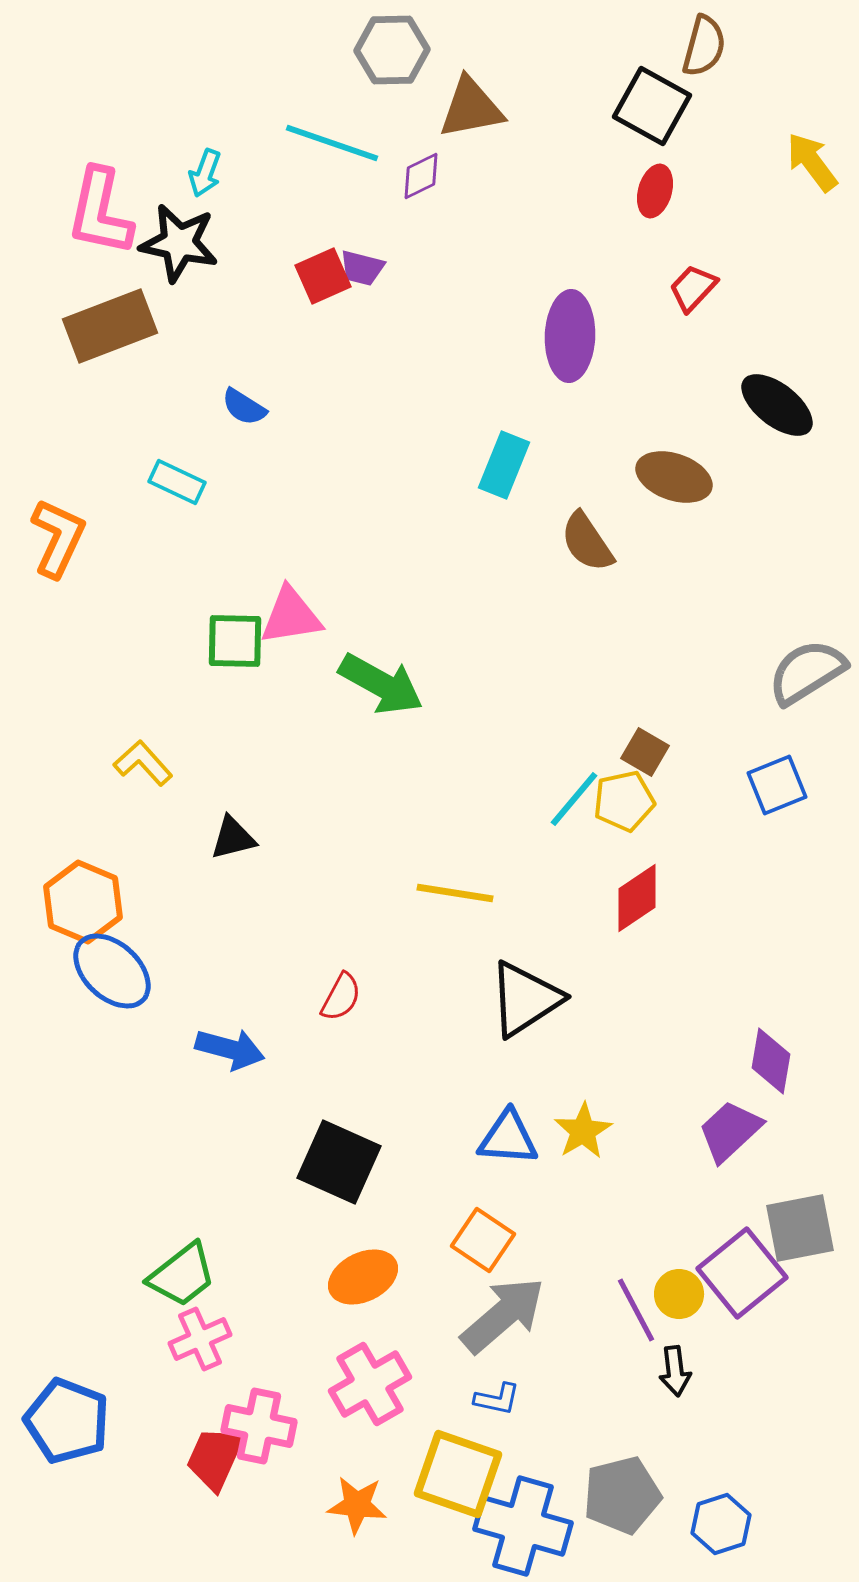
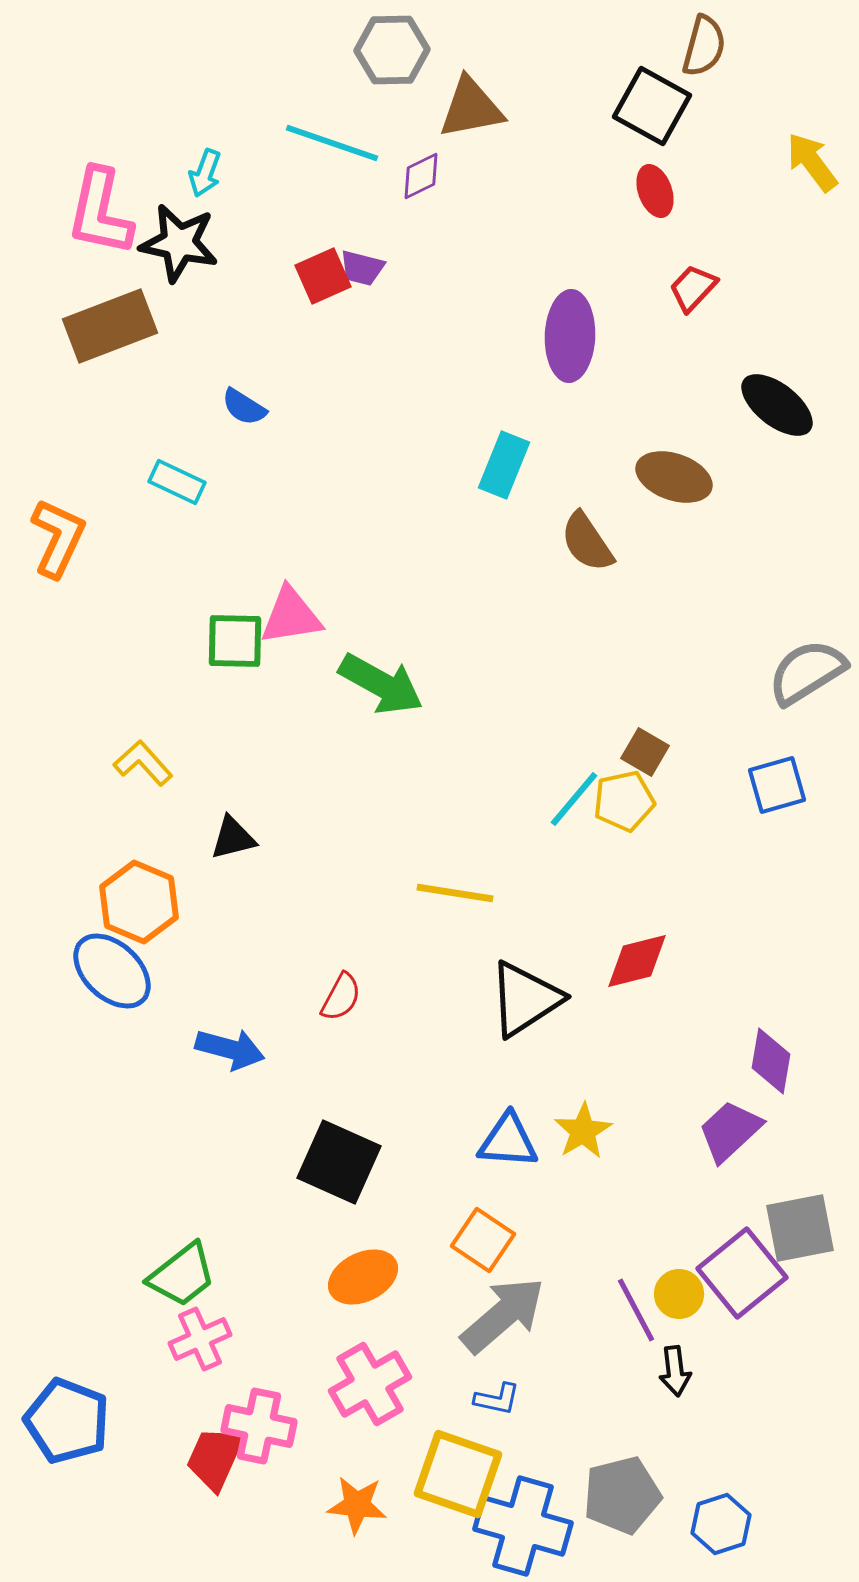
red ellipse at (655, 191): rotated 36 degrees counterclockwise
blue square at (777, 785): rotated 6 degrees clockwise
red diamond at (637, 898): moved 63 px down; rotated 20 degrees clockwise
orange hexagon at (83, 902): moved 56 px right
blue triangle at (508, 1138): moved 3 px down
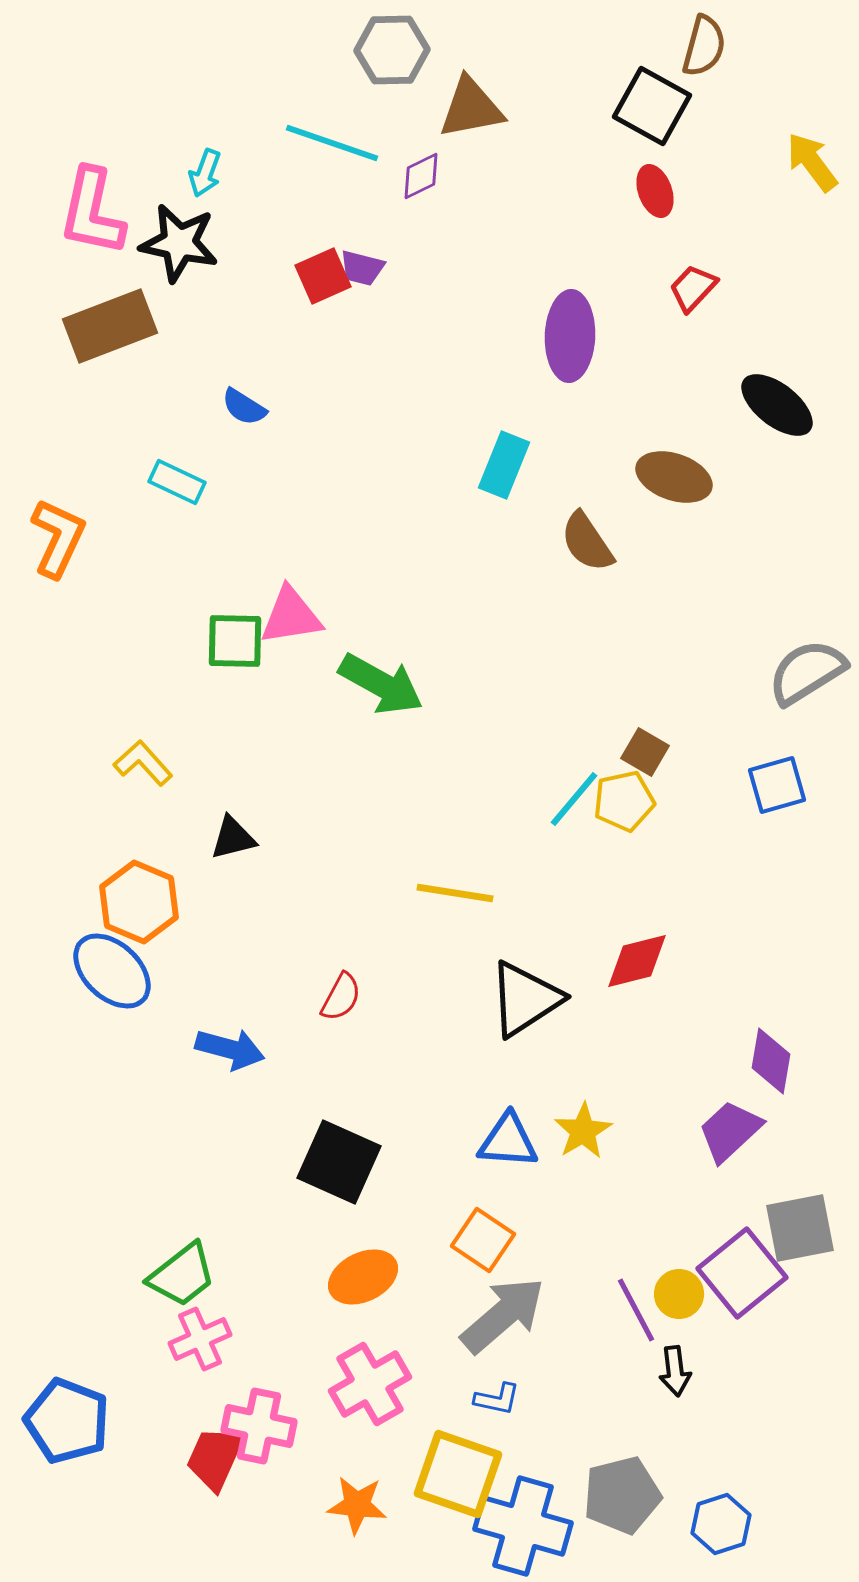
pink L-shape at (100, 212): moved 8 px left
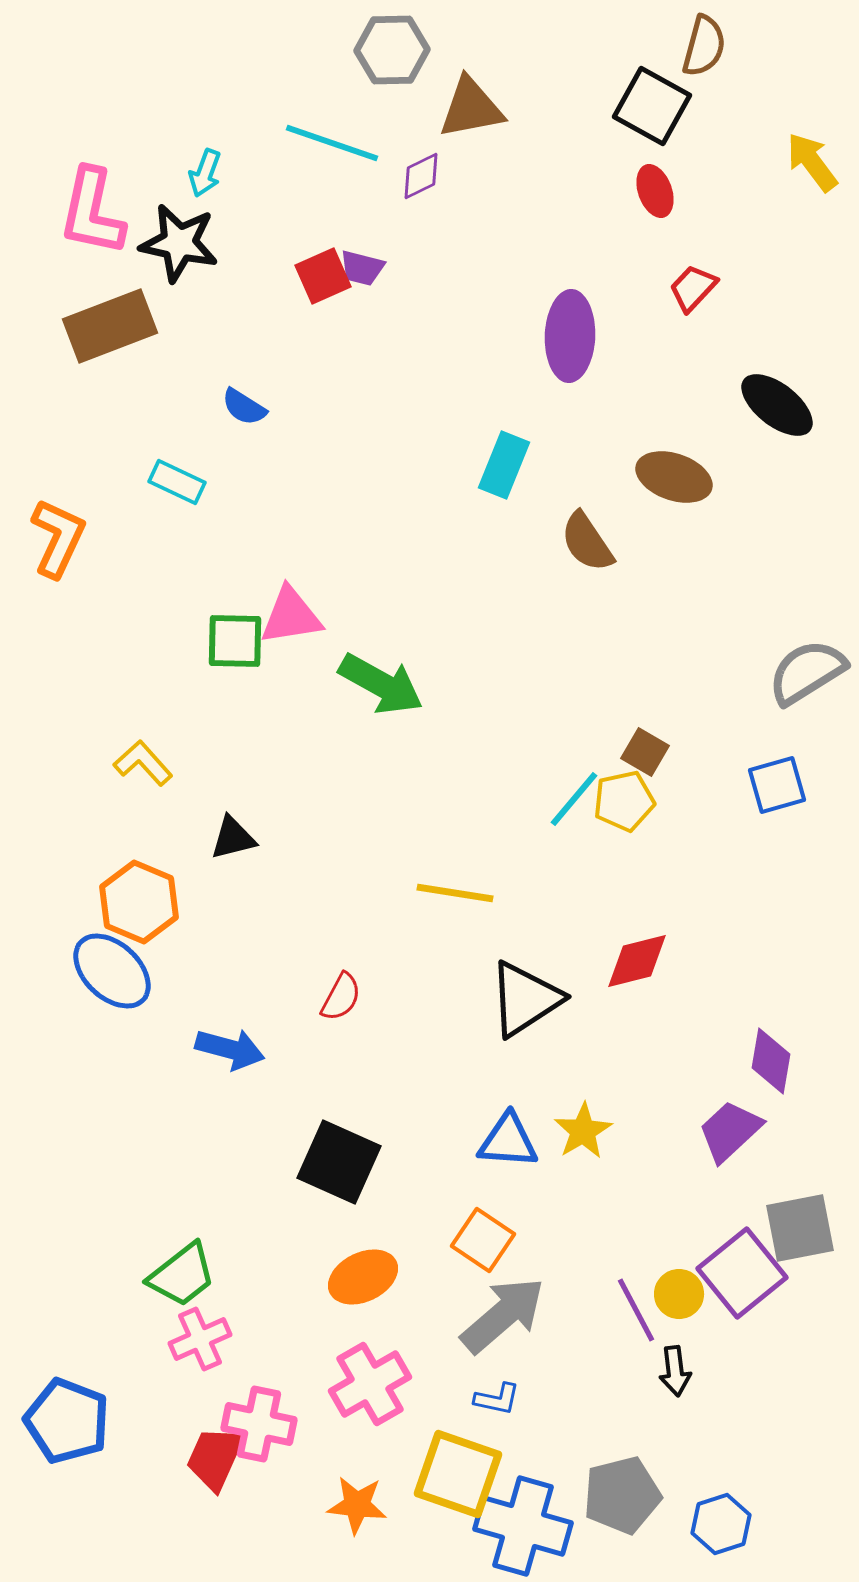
pink cross at (259, 1426): moved 2 px up
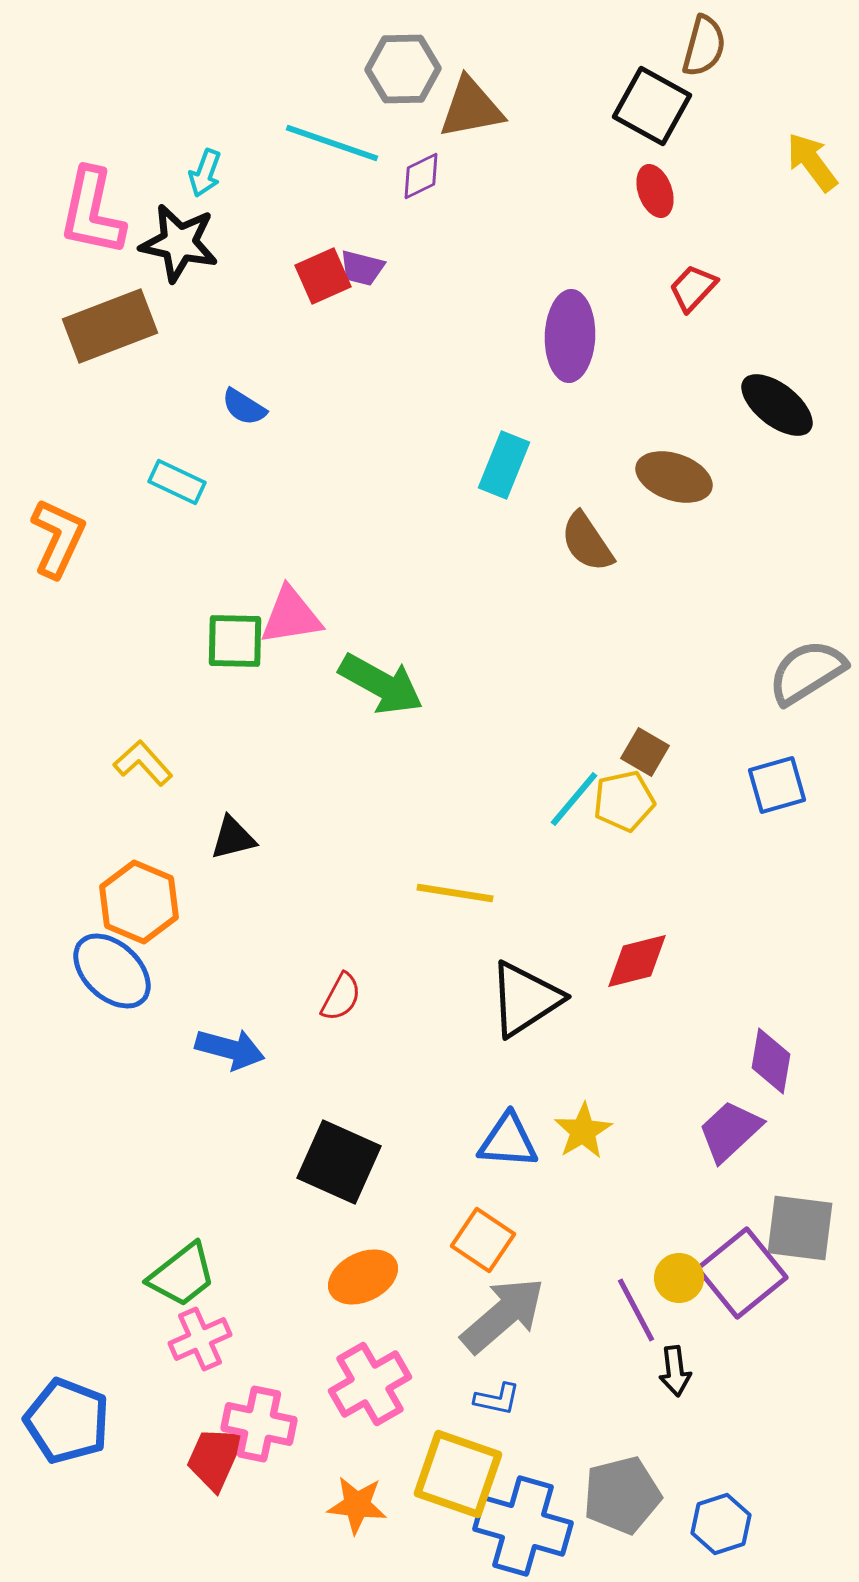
gray hexagon at (392, 50): moved 11 px right, 19 px down
gray square at (800, 1228): rotated 18 degrees clockwise
yellow circle at (679, 1294): moved 16 px up
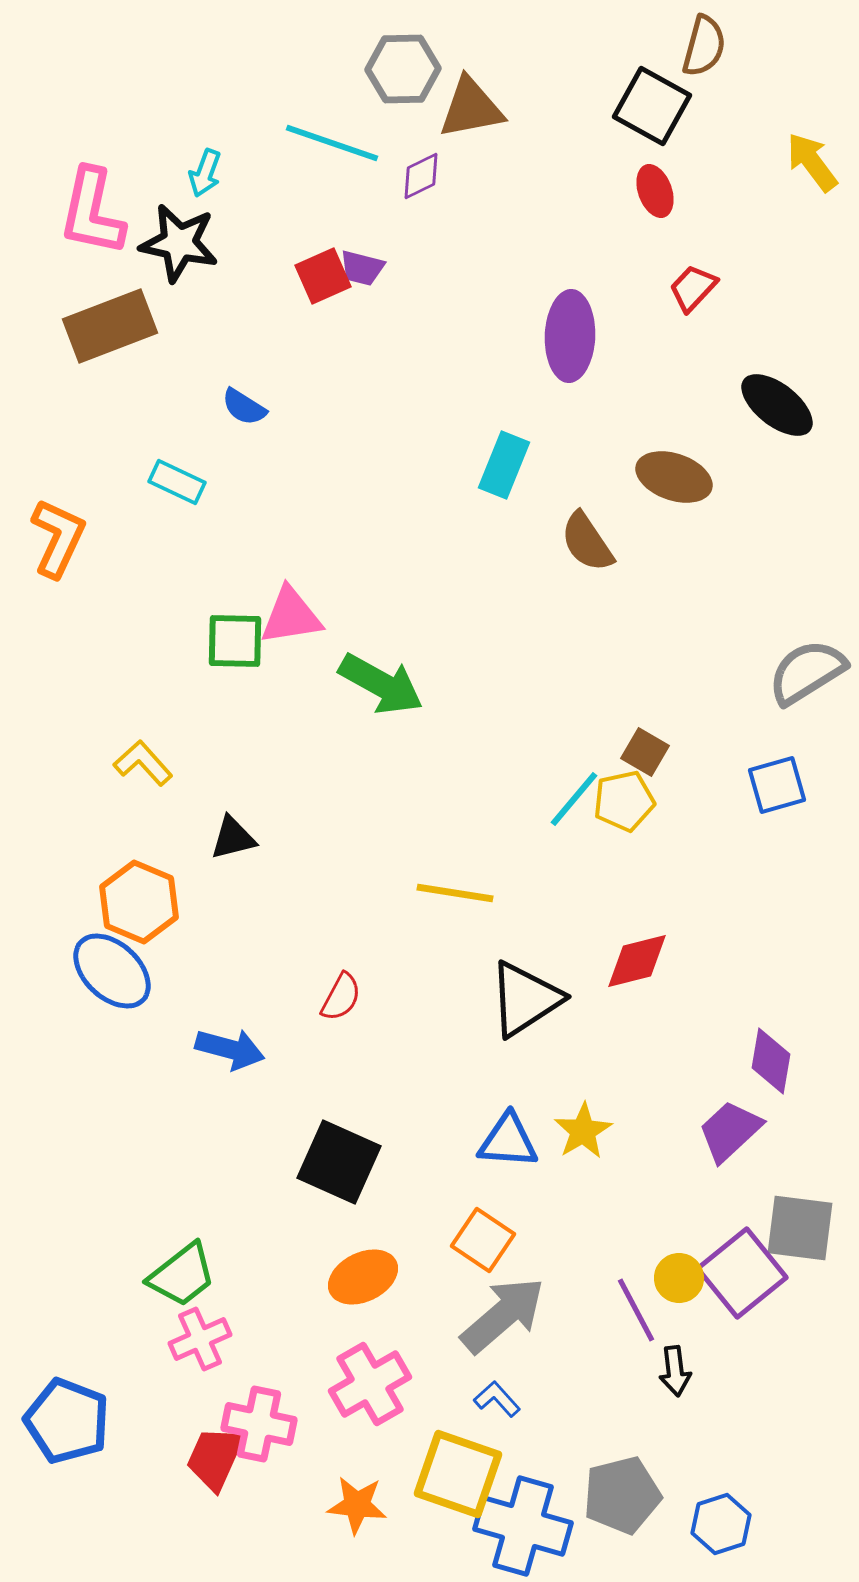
blue L-shape at (497, 1399): rotated 144 degrees counterclockwise
